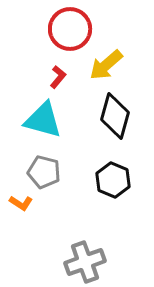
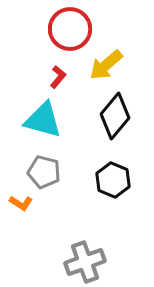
black diamond: rotated 24 degrees clockwise
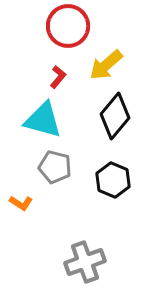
red circle: moved 2 px left, 3 px up
gray pentagon: moved 11 px right, 5 px up
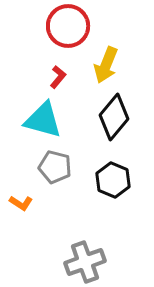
yellow arrow: rotated 27 degrees counterclockwise
black diamond: moved 1 px left, 1 px down
